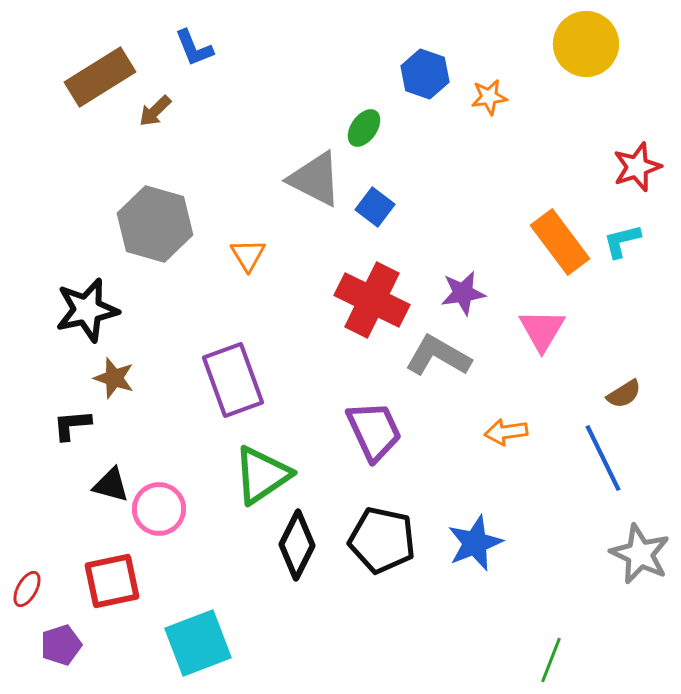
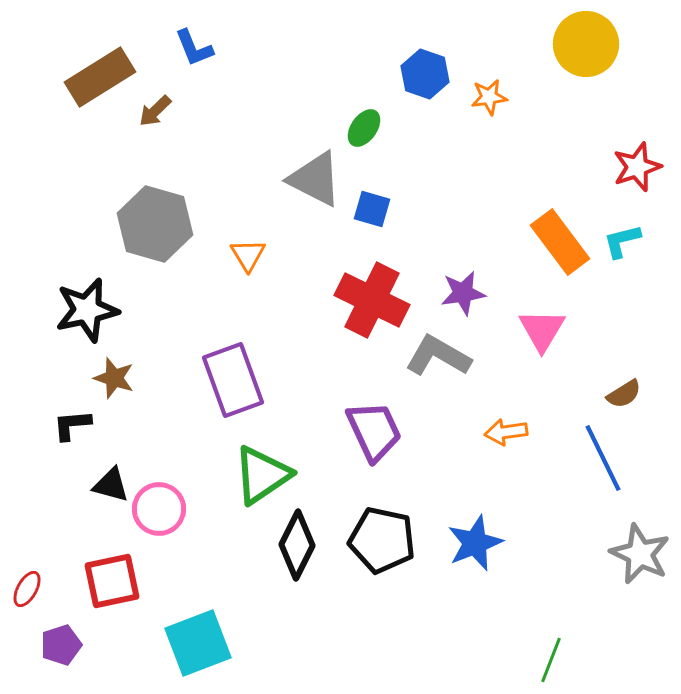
blue square: moved 3 px left, 2 px down; rotated 21 degrees counterclockwise
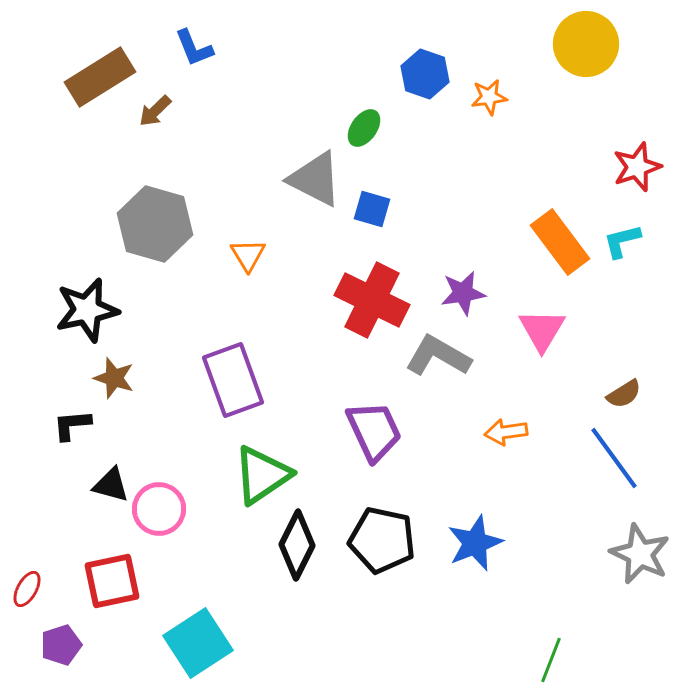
blue line: moved 11 px right; rotated 10 degrees counterclockwise
cyan square: rotated 12 degrees counterclockwise
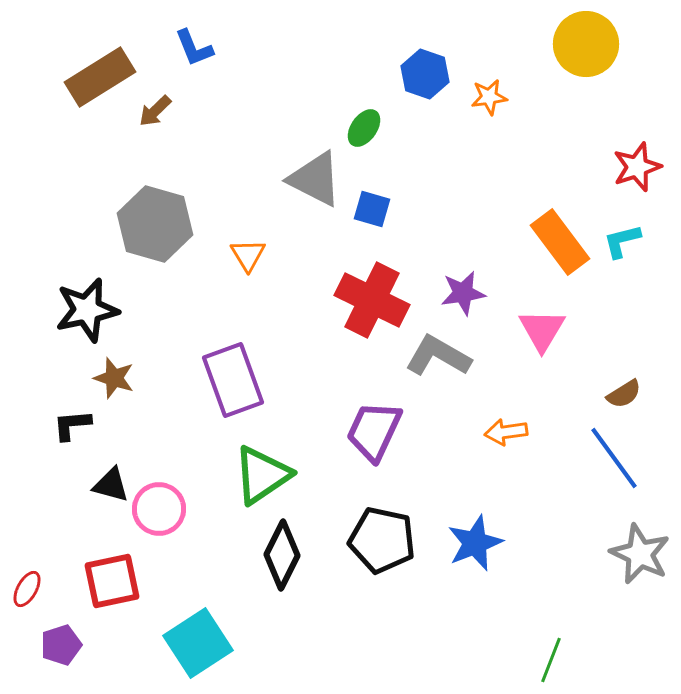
purple trapezoid: rotated 130 degrees counterclockwise
black diamond: moved 15 px left, 10 px down
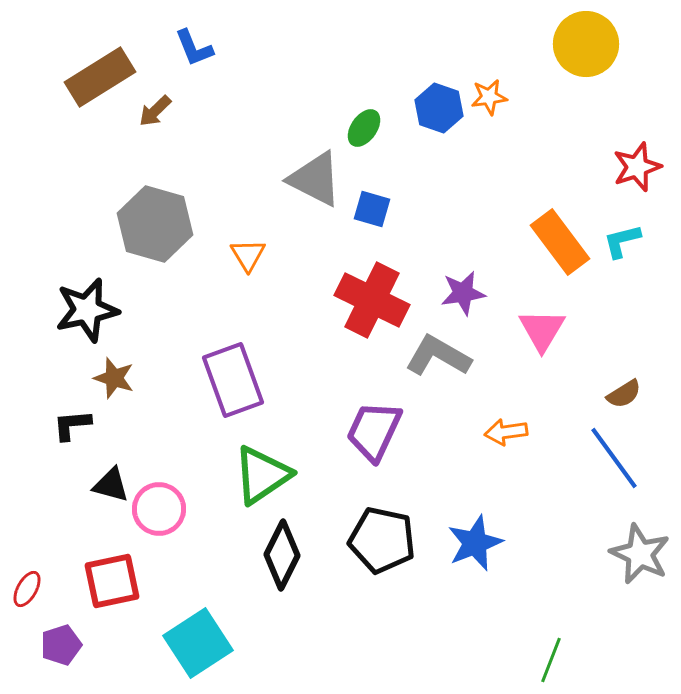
blue hexagon: moved 14 px right, 34 px down
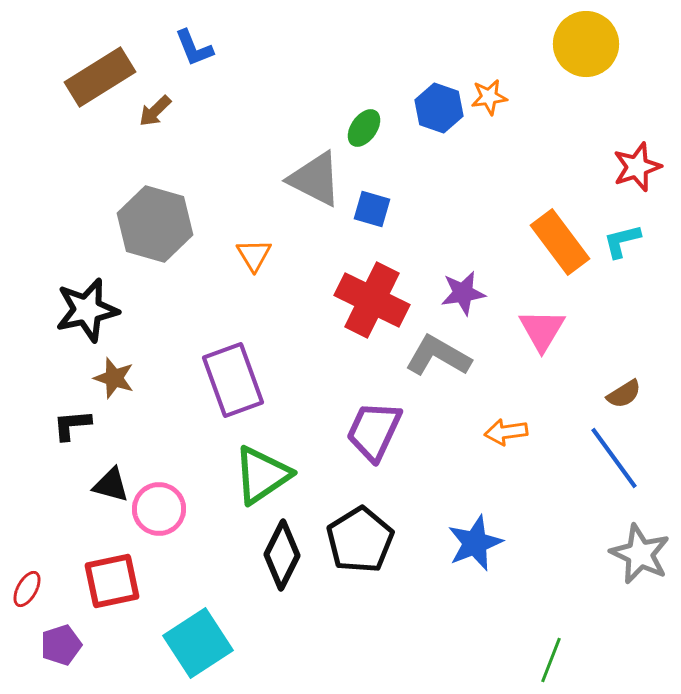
orange triangle: moved 6 px right
black pentagon: moved 22 px left; rotated 28 degrees clockwise
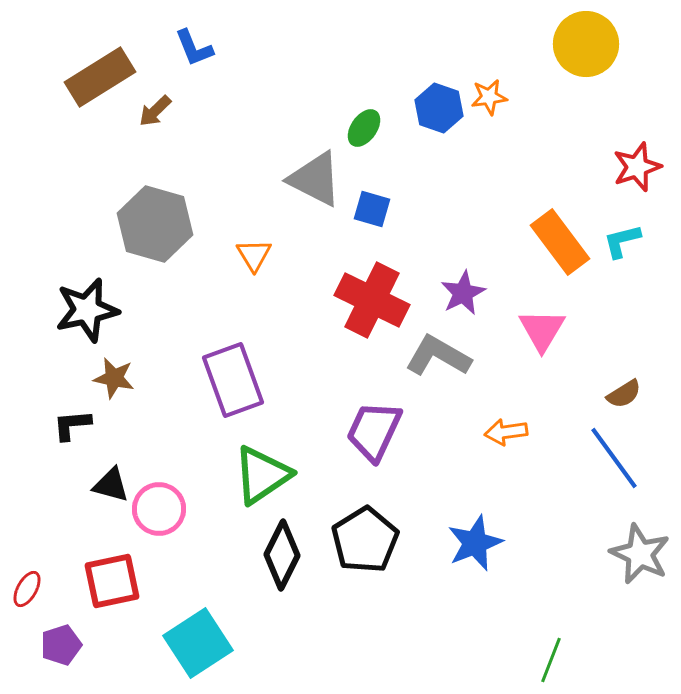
purple star: rotated 18 degrees counterclockwise
brown star: rotated 6 degrees counterclockwise
black pentagon: moved 5 px right
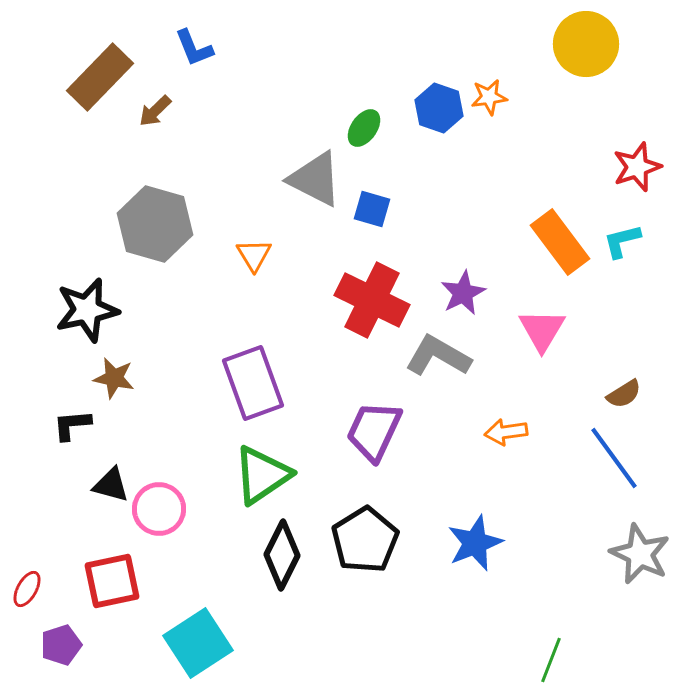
brown rectangle: rotated 14 degrees counterclockwise
purple rectangle: moved 20 px right, 3 px down
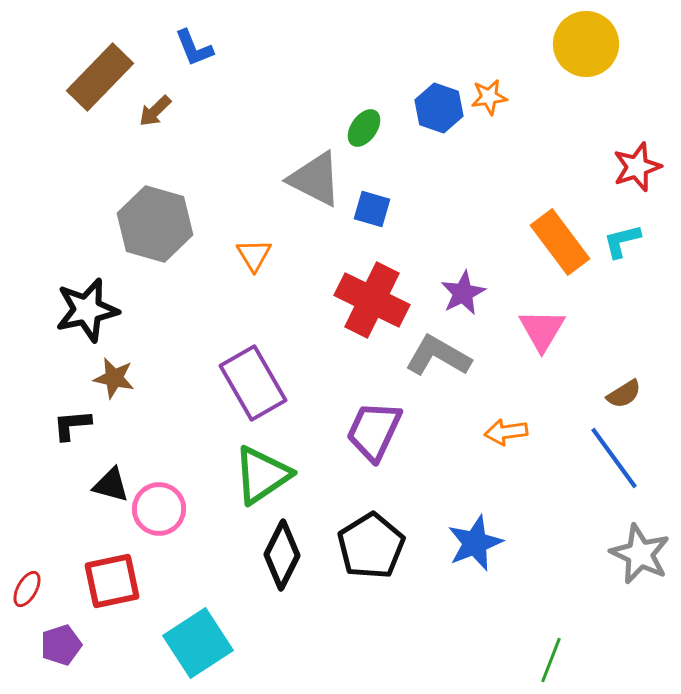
purple rectangle: rotated 10 degrees counterclockwise
black pentagon: moved 6 px right, 6 px down
